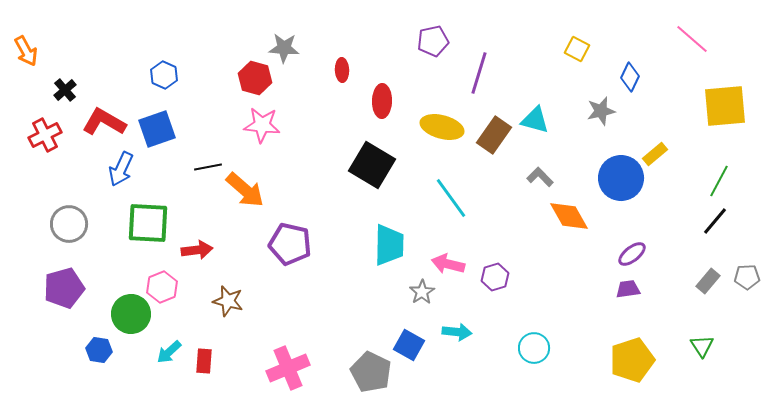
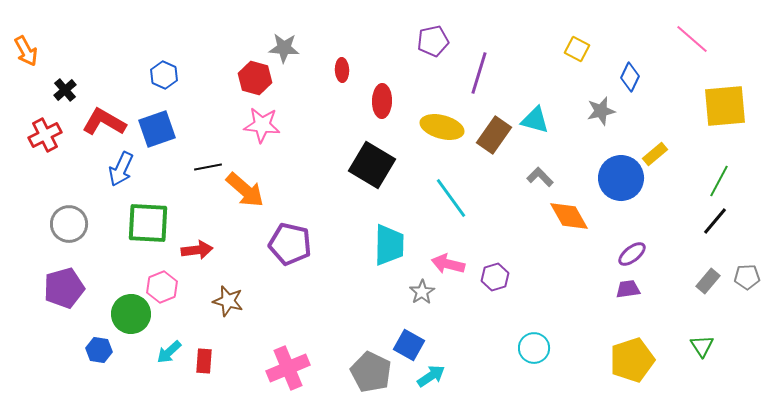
cyan arrow at (457, 332): moved 26 px left, 44 px down; rotated 40 degrees counterclockwise
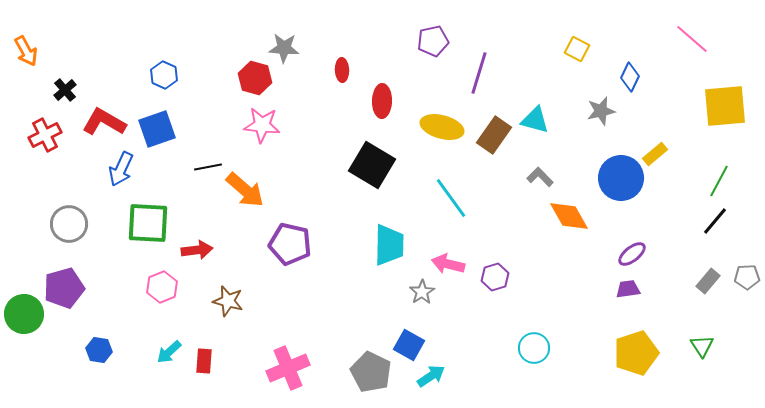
green circle at (131, 314): moved 107 px left
yellow pentagon at (632, 360): moved 4 px right, 7 px up
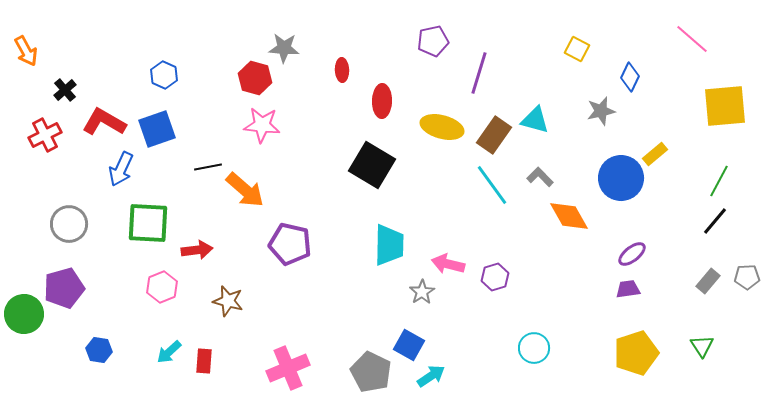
cyan line at (451, 198): moved 41 px right, 13 px up
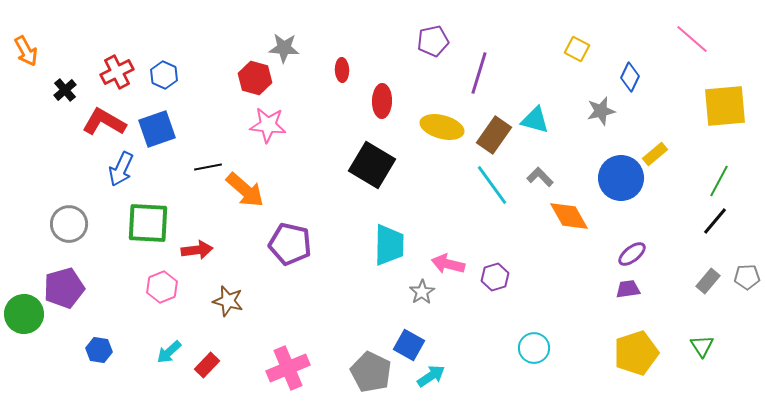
pink star at (262, 125): moved 6 px right
red cross at (45, 135): moved 72 px right, 63 px up
red rectangle at (204, 361): moved 3 px right, 4 px down; rotated 40 degrees clockwise
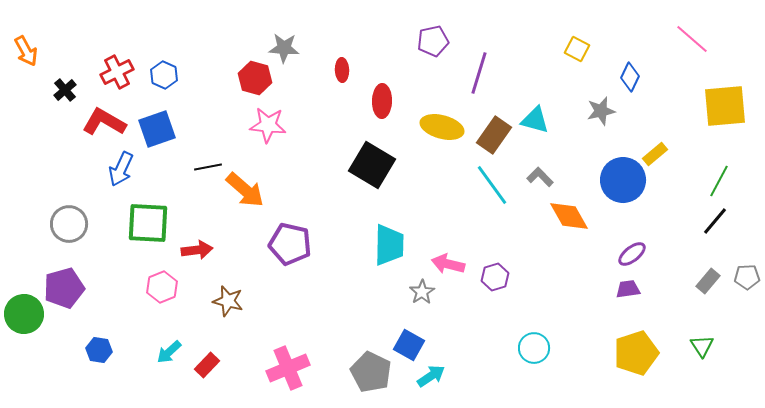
blue circle at (621, 178): moved 2 px right, 2 px down
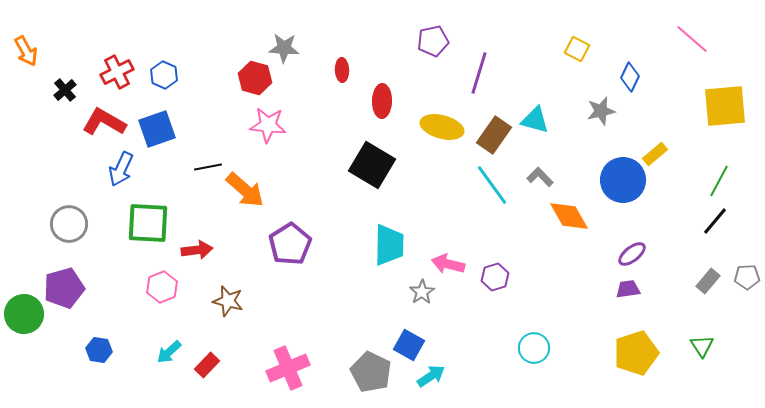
purple pentagon at (290, 244): rotated 27 degrees clockwise
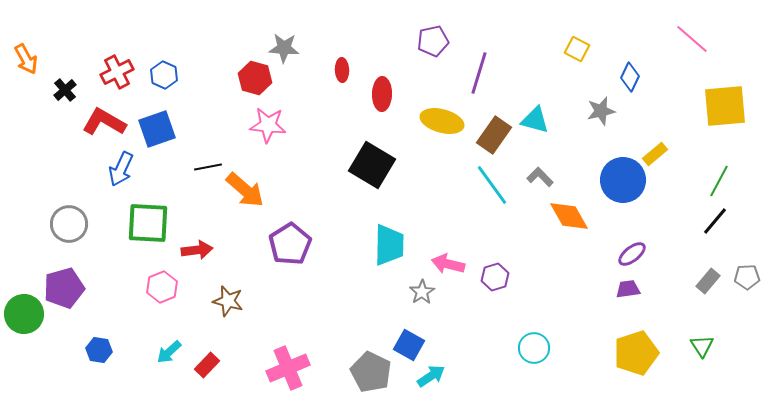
orange arrow at (26, 51): moved 8 px down
red ellipse at (382, 101): moved 7 px up
yellow ellipse at (442, 127): moved 6 px up
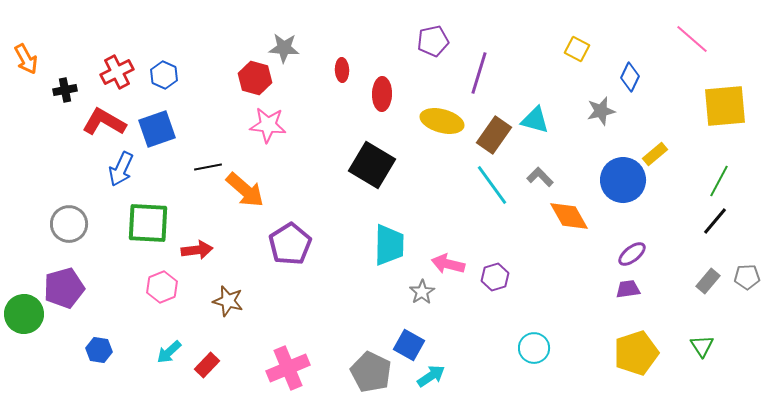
black cross at (65, 90): rotated 30 degrees clockwise
